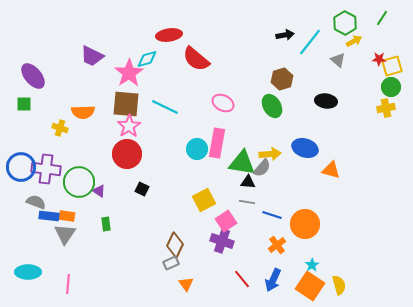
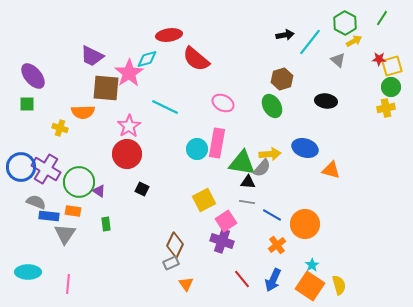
green square at (24, 104): moved 3 px right
brown square at (126, 104): moved 20 px left, 16 px up
purple cross at (46, 169): rotated 24 degrees clockwise
blue line at (272, 215): rotated 12 degrees clockwise
orange rectangle at (67, 216): moved 6 px right, 5 px up
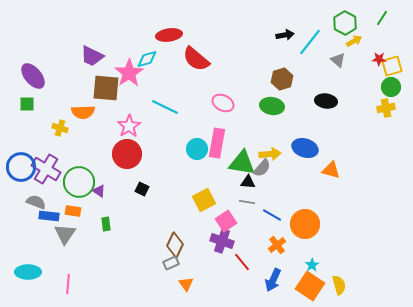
green ellipse at (272, 106): rotated 50 degrees counterclockwise
red line at (242, 279): moved 17 px up
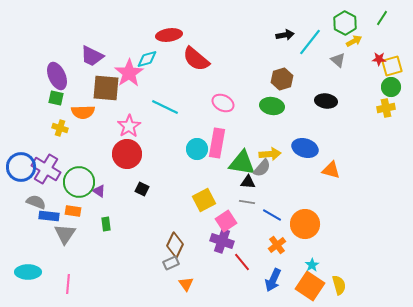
purple ellipse at (33, 76): moved 24 px right; rotated 16 degrees clockwise
green square at (27, 104): moved 29 px right, 6 px up; rotated 14 degrees clockwise
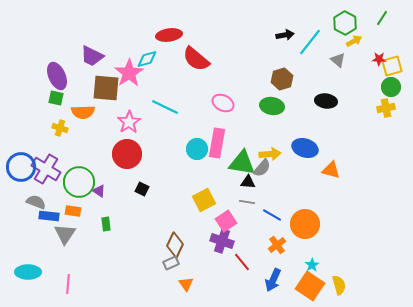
pink star at (129, 126): moved 4 px up
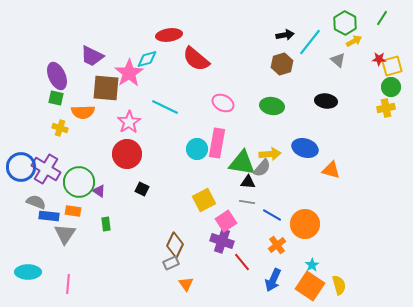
brown hexagon at (282, 79): moved 15 px up
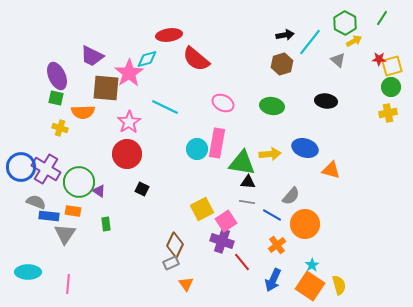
yellow cross at (386, 108): moved 2 px right, 5 px down
gray semicircle at (262, 168): moved 29 px right, 28 px down
yellow square at (204, 200): moved 2 px left, 9 px down
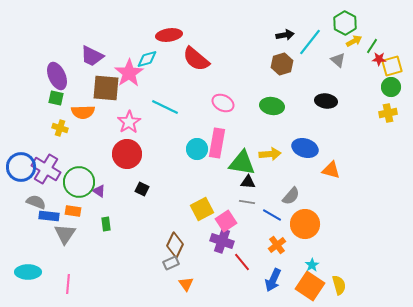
green line at (382, 18): moved 10 px left, 28 px down
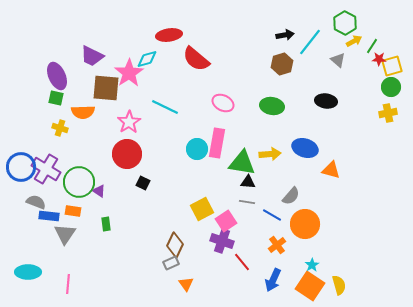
black square at (142, 189): moved 1 px right, 6 px up
